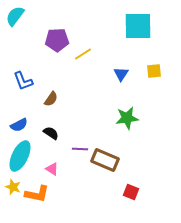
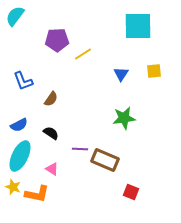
green star: moved 3 px left
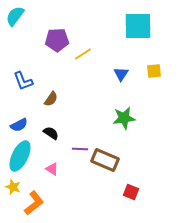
orange L-shape: moved 3 px left, 9 px down; rotated 50 degrees counterclockwise
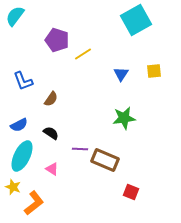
cyan square: moved 2 px left, 6 px up; rotated 28 degrees counterclockwise
purple pentagon: rotated 20 degrees clockwise
cyan ellipse: moved 2 px right
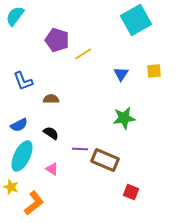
brown semicircle: rotated 126 degrees counterclockwise
yellow star: moved 2 px left
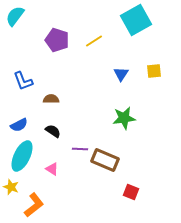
yellow line: moved 11 px right, 13 px up
black semicircle: moved 2 px right, 2 px up
orange L-shape: moved 2 px down
